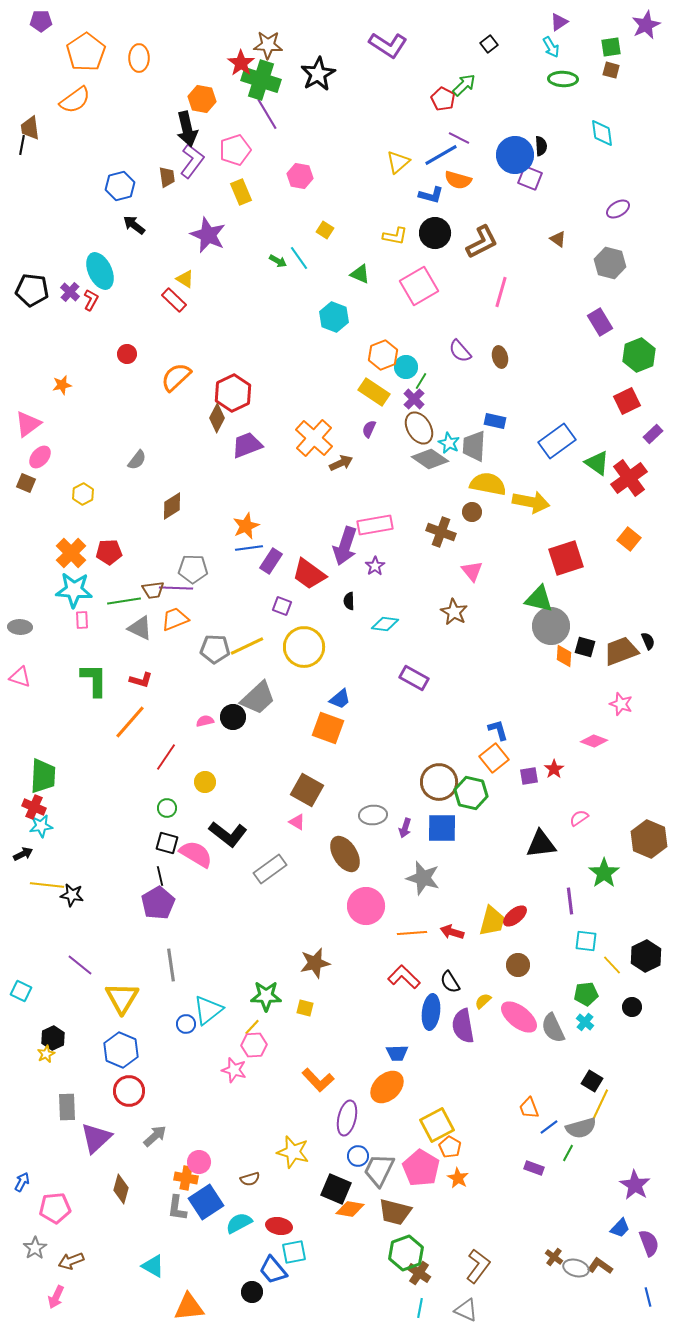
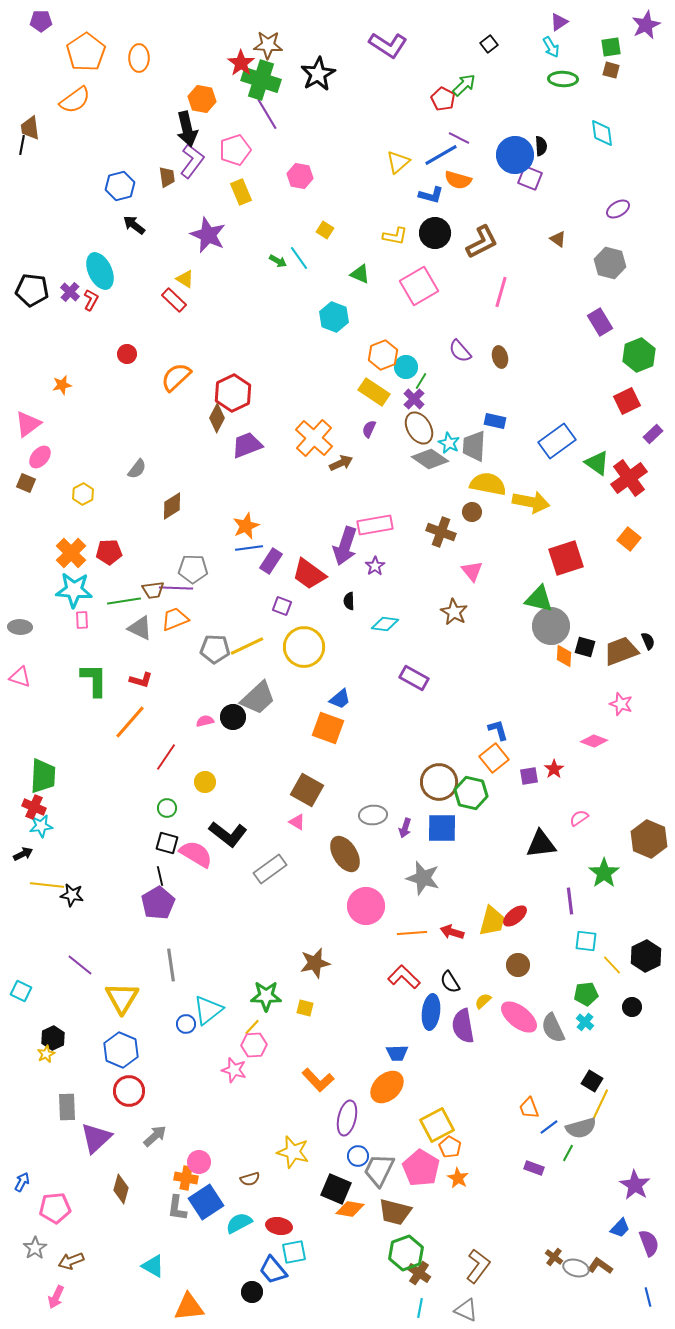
gray semicircle at (137, 460): moved 9 px down
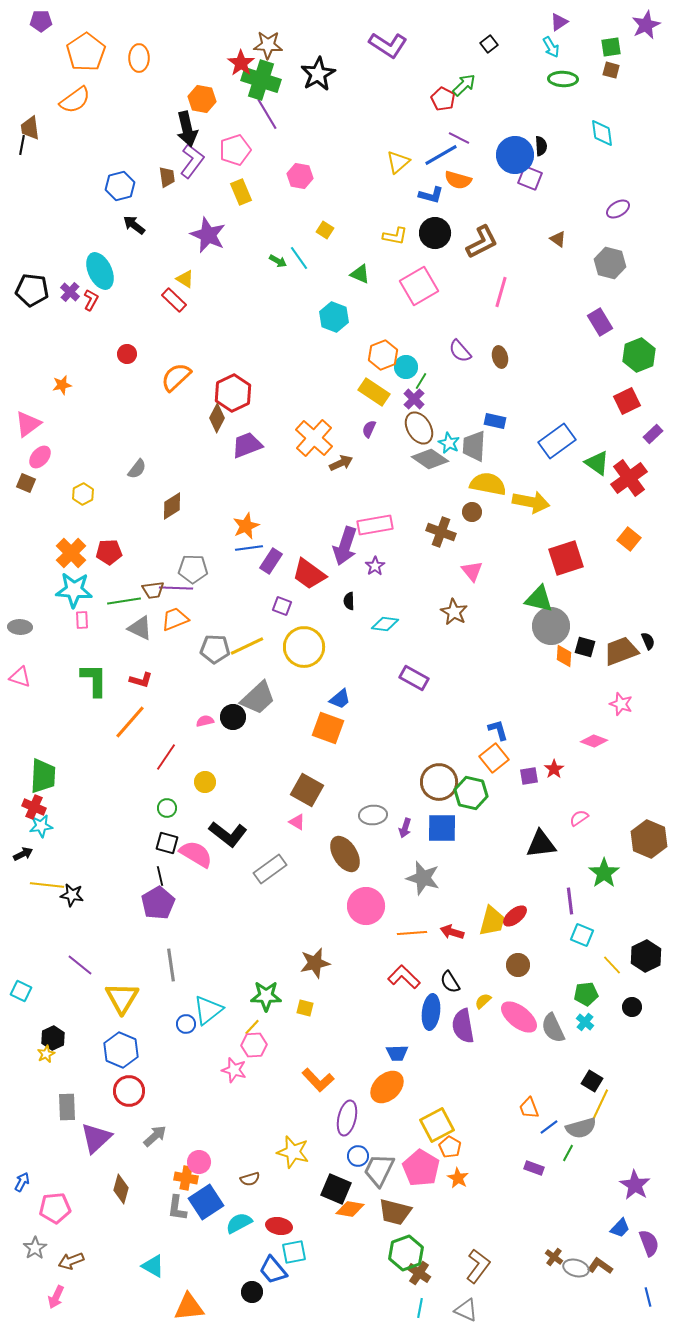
cyan square at (586, 941): moved 4 px left, 6 px up; rotated 15 degrees clockwise
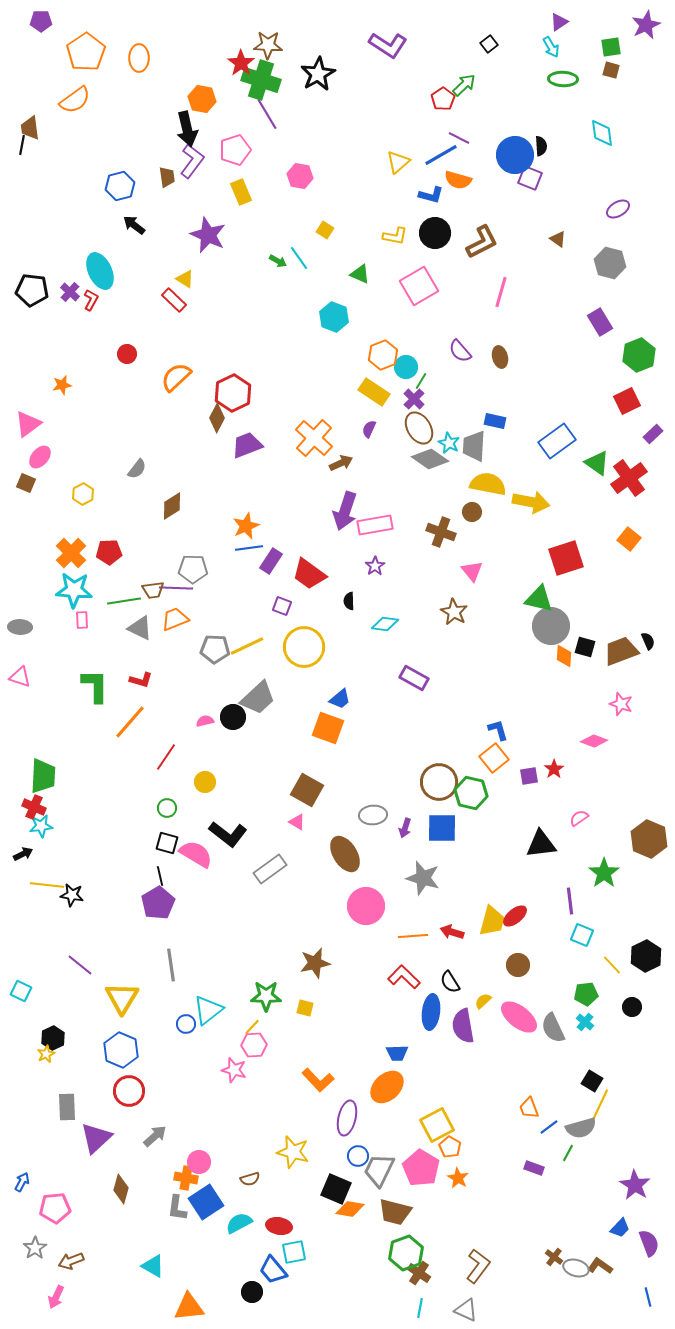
red pentagon at (443, 99): rotated 10 degrees clockwise
purple arrow at (345, 546): moved 35 px up
green L-shape at (94, 680): moved 1 px right, 6 px down
orange line at (412, 933): moved 1 px right, 3 px down
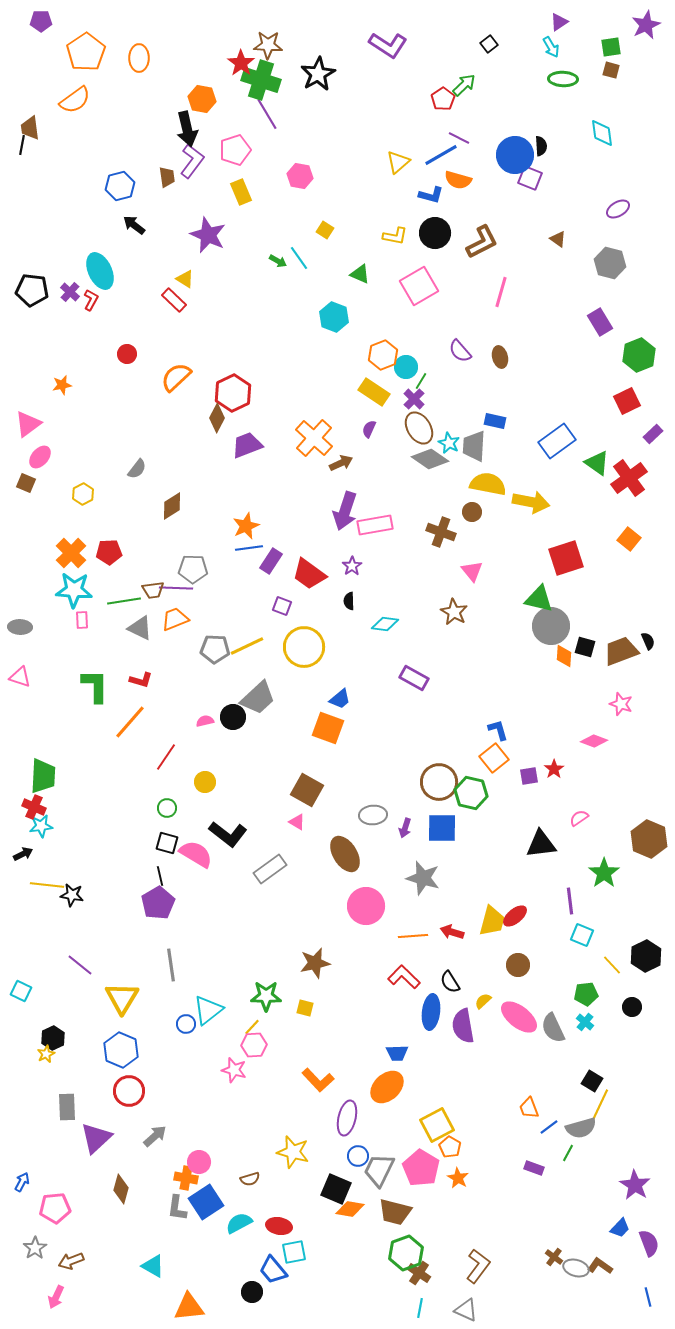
purple star at (375, 566): moved 23 px left
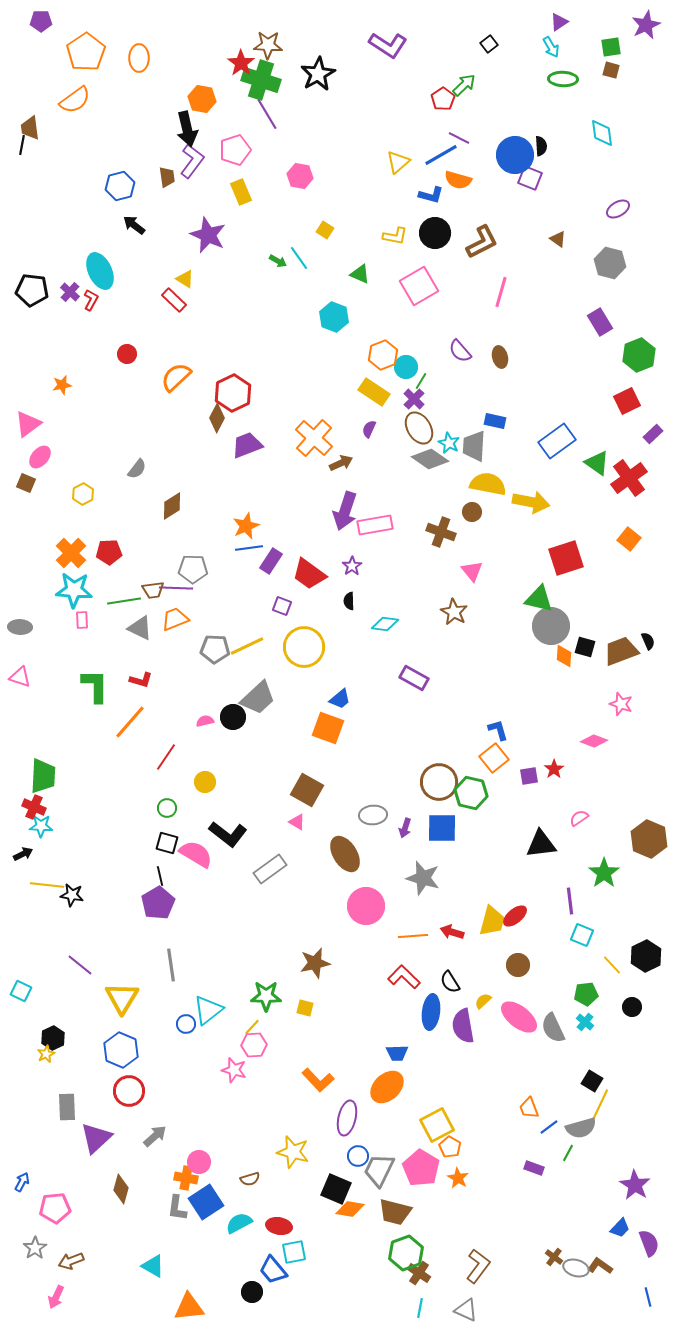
cyan star at (41, 826): rotated 10 degrees clockwise
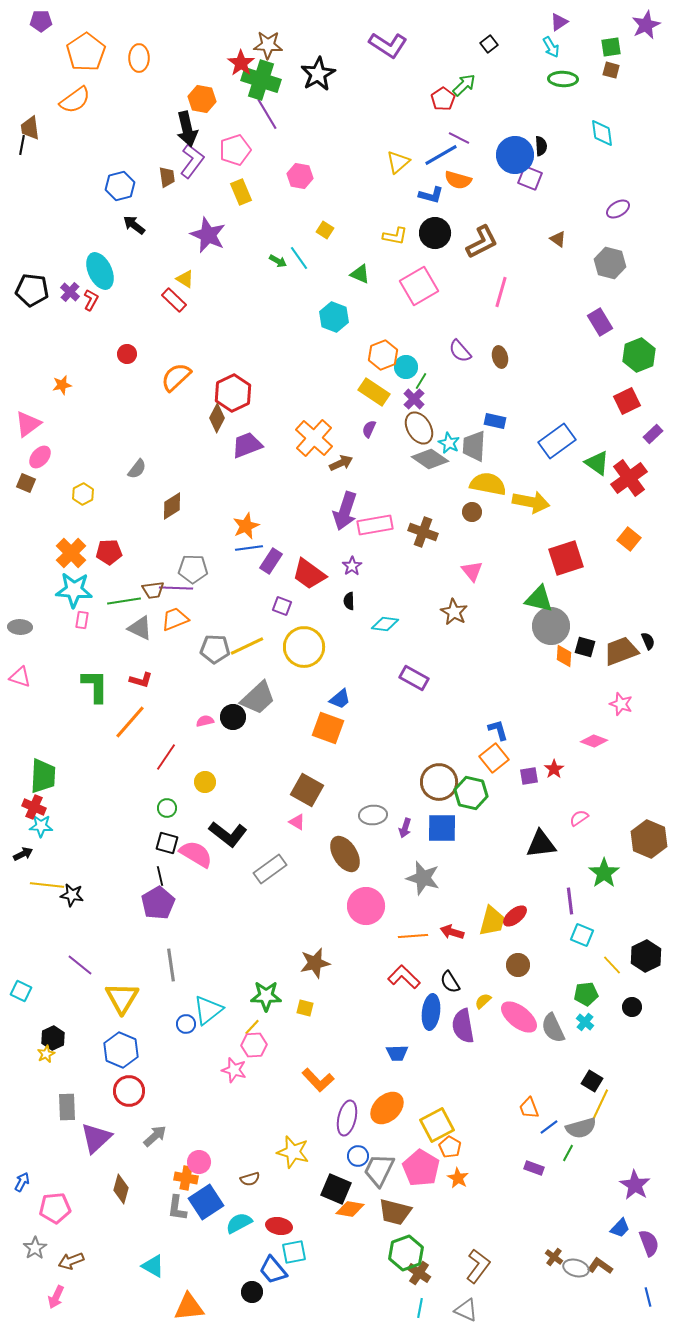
brown cross at (441, 532): moved 18 px left
pink rectangle at (82, 620): rotated 12 degrees clockwise
orange ellipse at (387, 1087): moved 21 px down
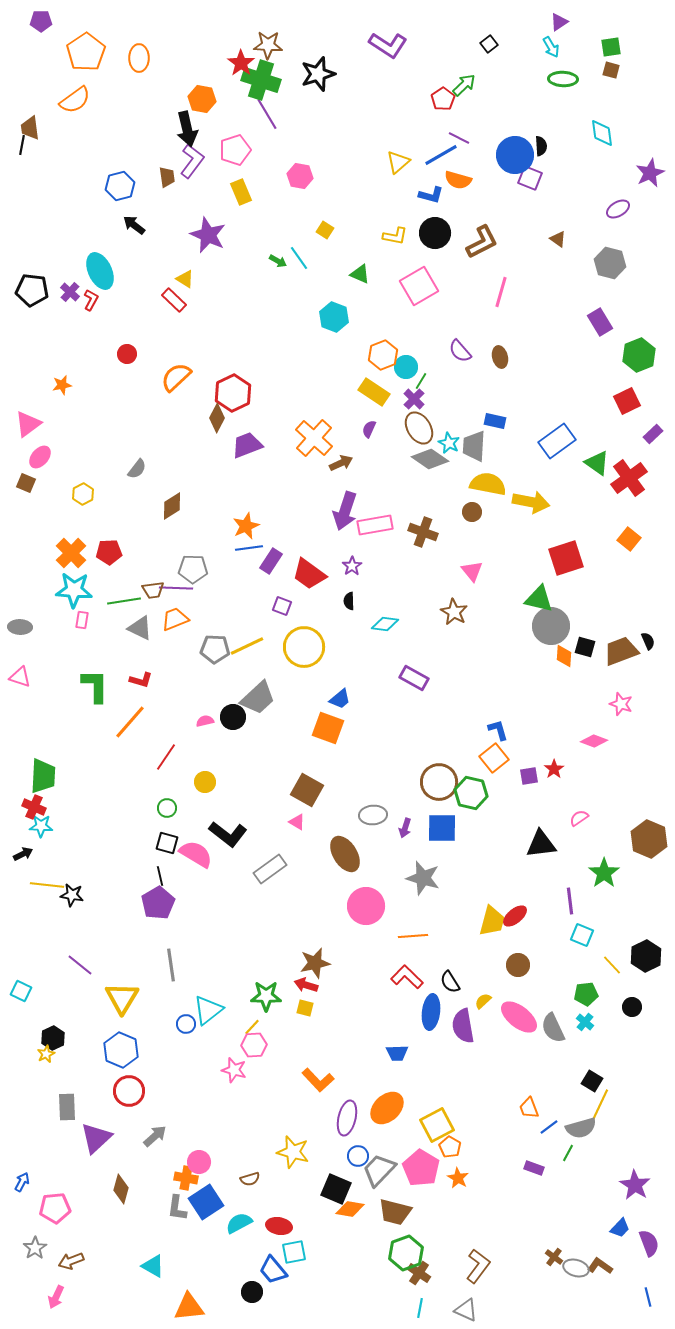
purple star at (646, 25): moved 4 px right, 148 px down
black star at (318, 74): rotated 12 degrees clockwise
red arrow at (452, 932): moved 146 px left, 53 px down
red L-shape at (404, 977): moved 3 px right
gray trapezoid at (379, 1170): rotated 18 degrees clockwise
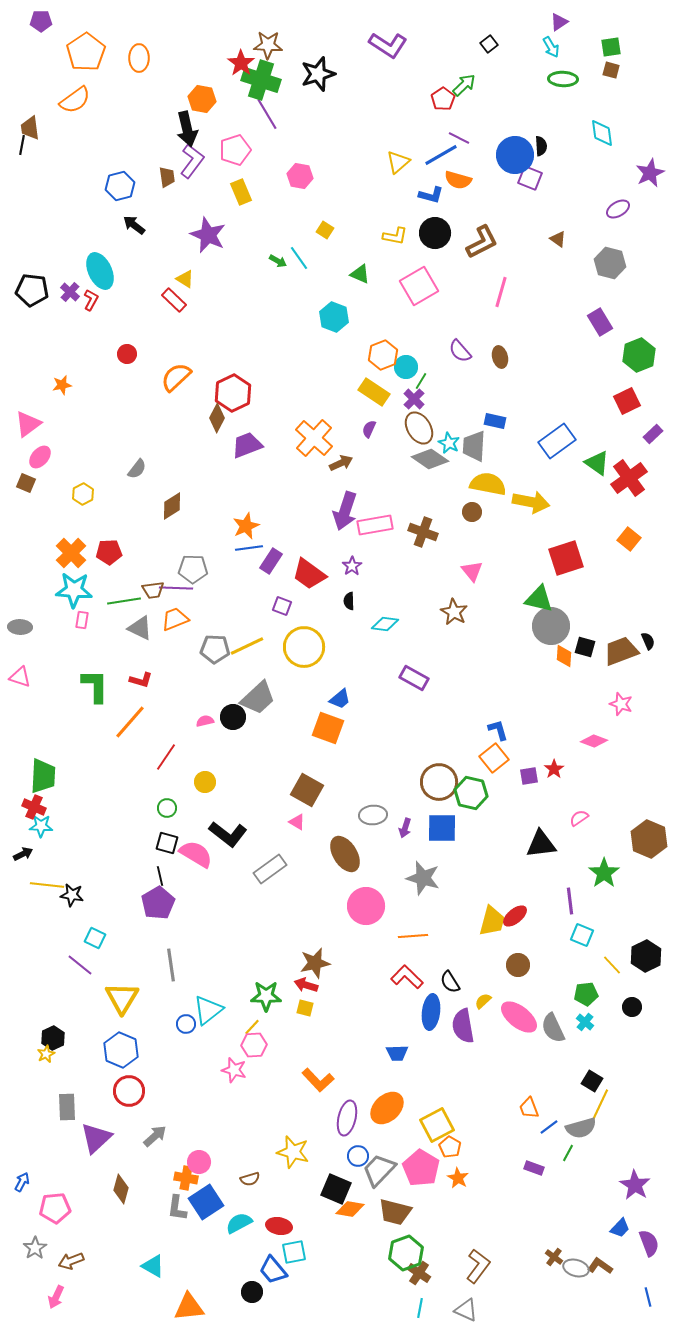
cyan square at (21, 991): moved 74 px right, 53 px up
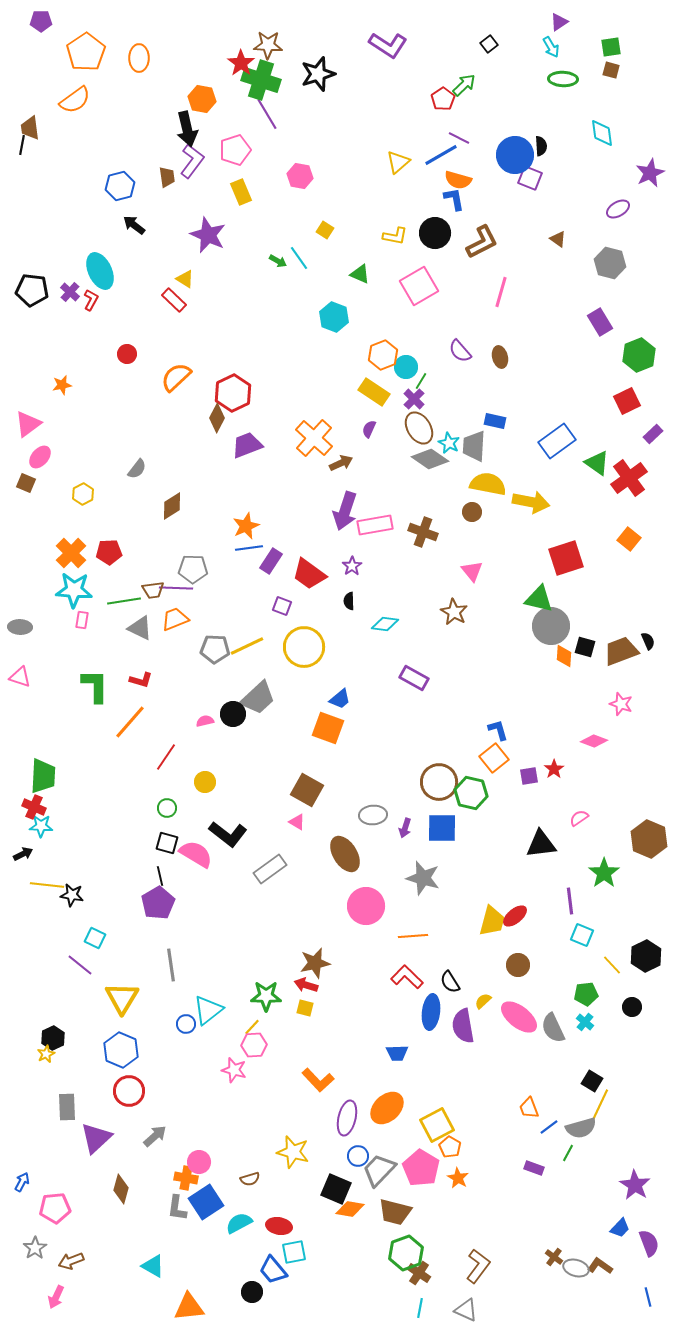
blue L-shape at (431, 195): moved 23 px right, 4 px down; rotated 115 degrees counterclockwise
black circle at (233, 717): moved 3 px up
